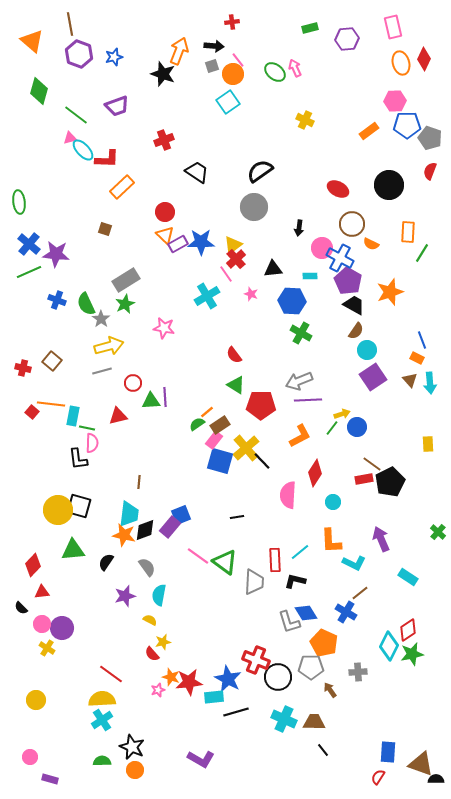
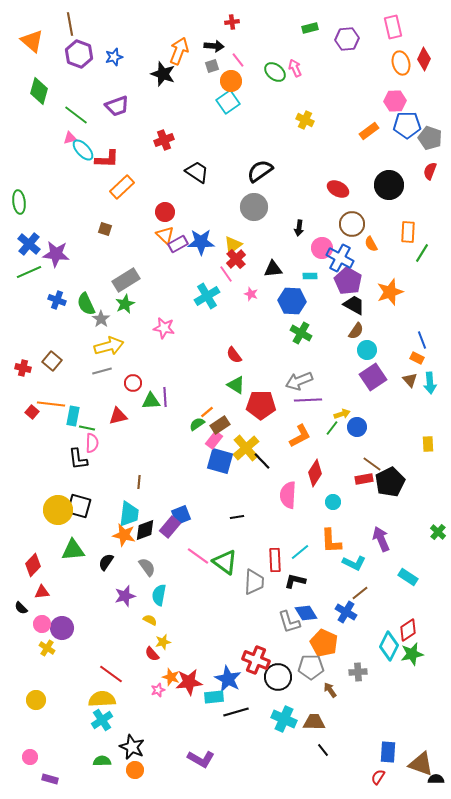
orange circle at (233, 74): moved 2 px left, 7 px down
orange semicircle at (371, 244): rotated 35 degrees clockwise
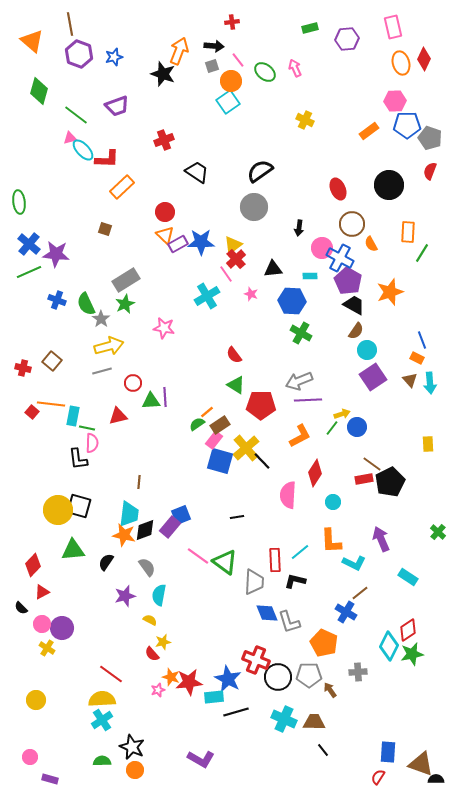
green ellipse at (275, 72): moved 10 px left
red ellipse at (338, 189): rotated 40 degrees clockwise
red triangle at (42, 592): rotated 21 degrees counterclockwise
blue diamond at (306, 613): moved 39 px left; rotated 10 degrees clockwise
gray pentagon at (311, 667): moved 2 px left, 8 px down
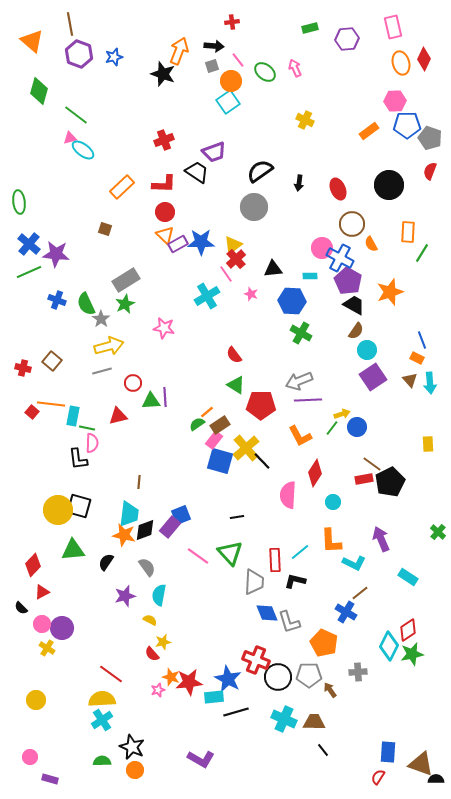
purple trapezoid at (117, 106): moved 97 px right, 46 px down
cyan ellipse at (83, 150): rotated 10 degrees counterclockwise
red L-shape at (107, 159): moved 57 px right, 25 px down
black arrow at (299, 228): moved 45 px up
orange L-shape at (300, 436): rotated 90 degrees clockwise
green triangle at (225, 562): moved 5 px right, 9 px up; rotated 12 degrees clockwise
